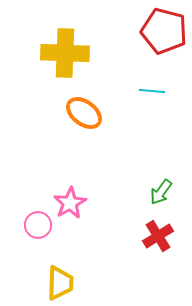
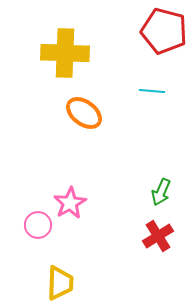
green arrow: rotated 12 degrees counterclockwise
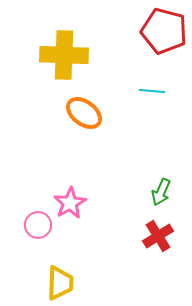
yellow cross: moved 1 px left, 2 px down
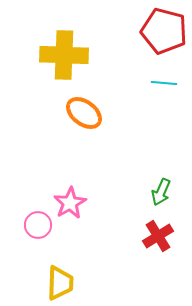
cyan line: moved 12 px right, 8 px up
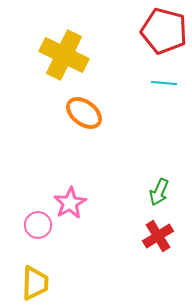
yellow cross: rotated 24 degrees clockwise
green arrow: moved 2 px left
yellow trapezoid: moved 25 px left
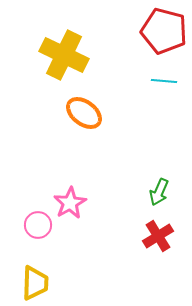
cyan line: moved 2 px up
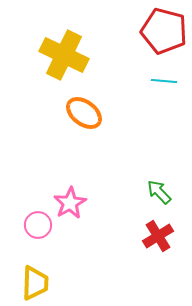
green arrow: rotated 112 degrees clockwise
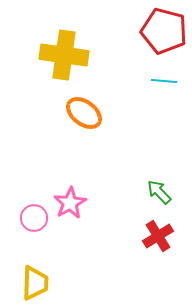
yellow cross: rotated 18 degrees counterclockwise
pink circle: moved 4 px left, 7 px up
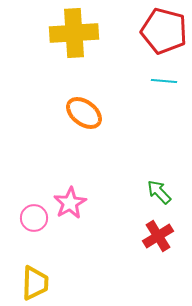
yellow cross: moved 10 px right, 22 px up; rotated 12 degrees counterclockwise
